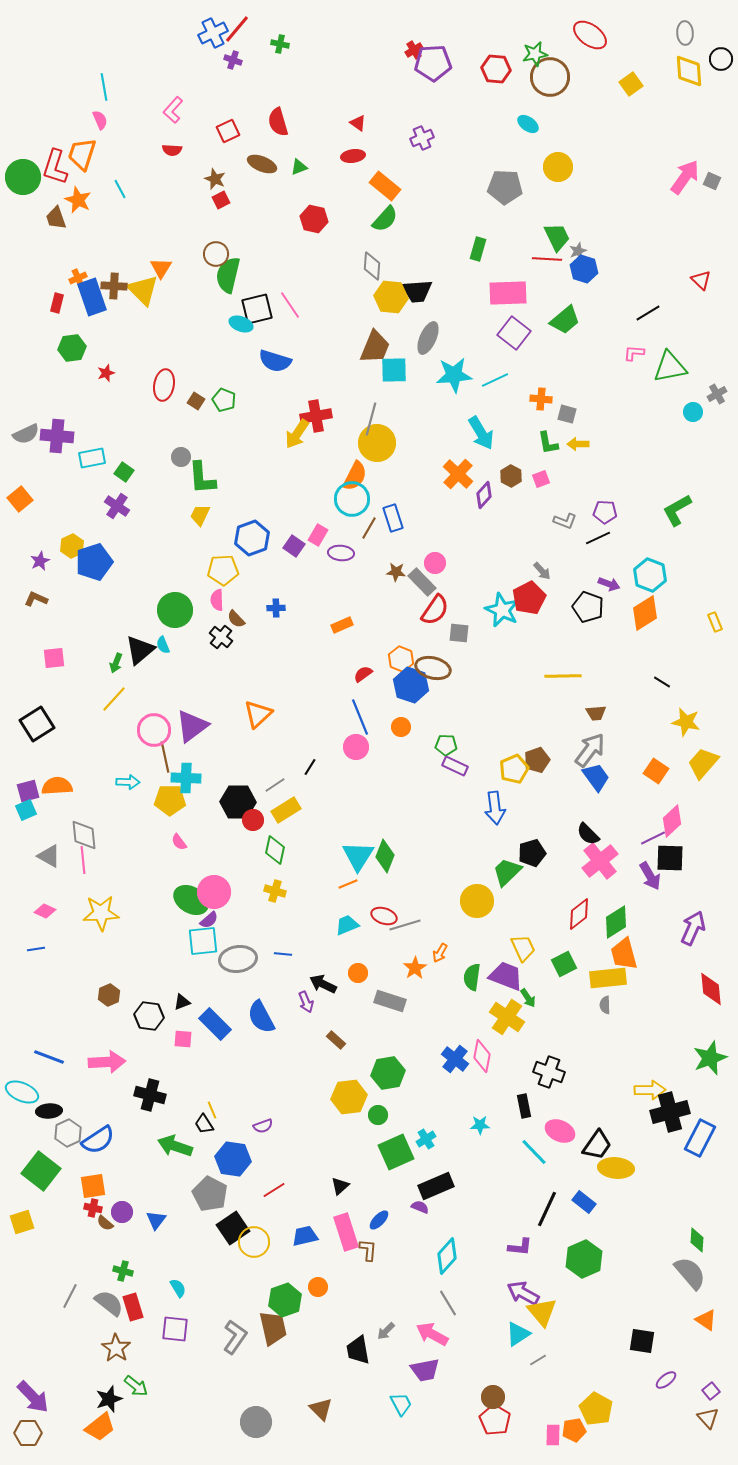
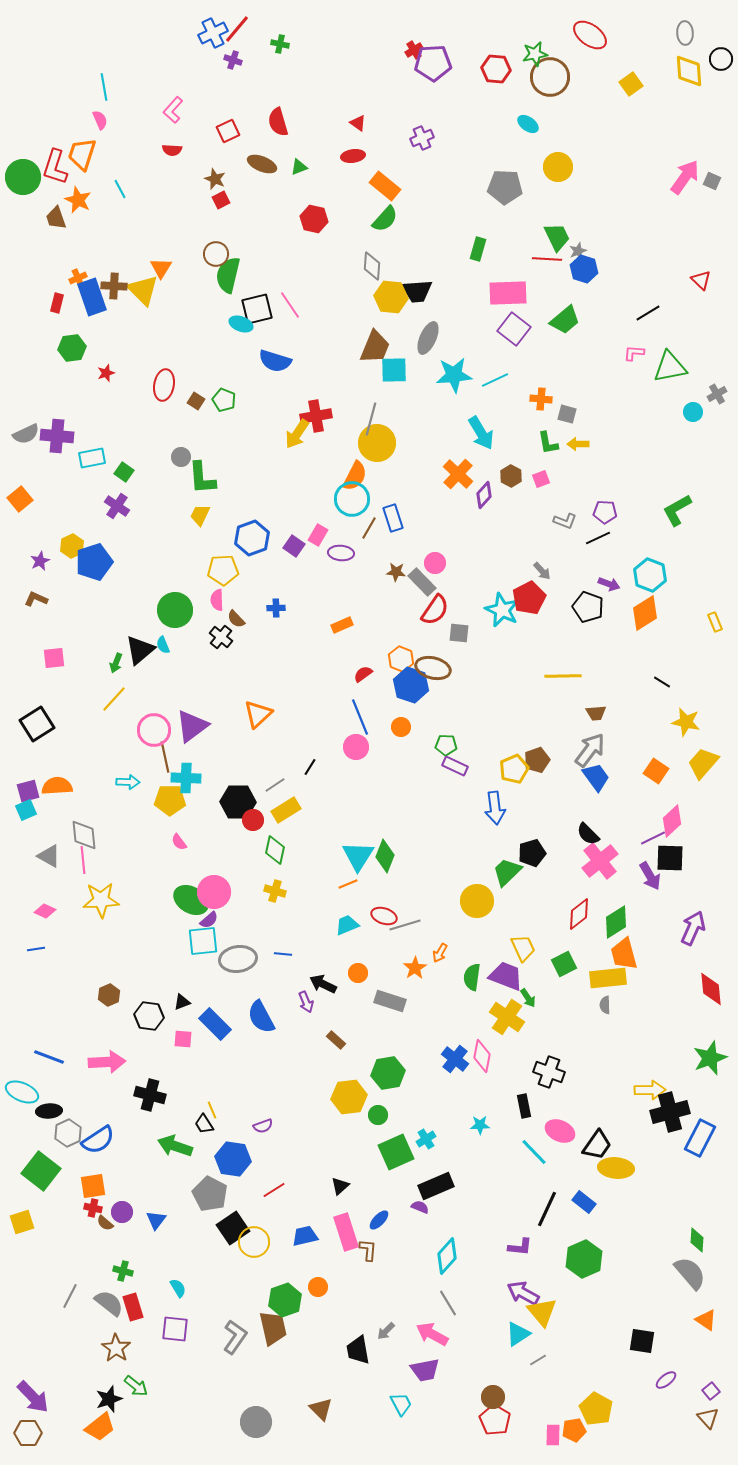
purple square at (514, 333): moved 4 px up
yellow star at (101, 913): moved 13 px up
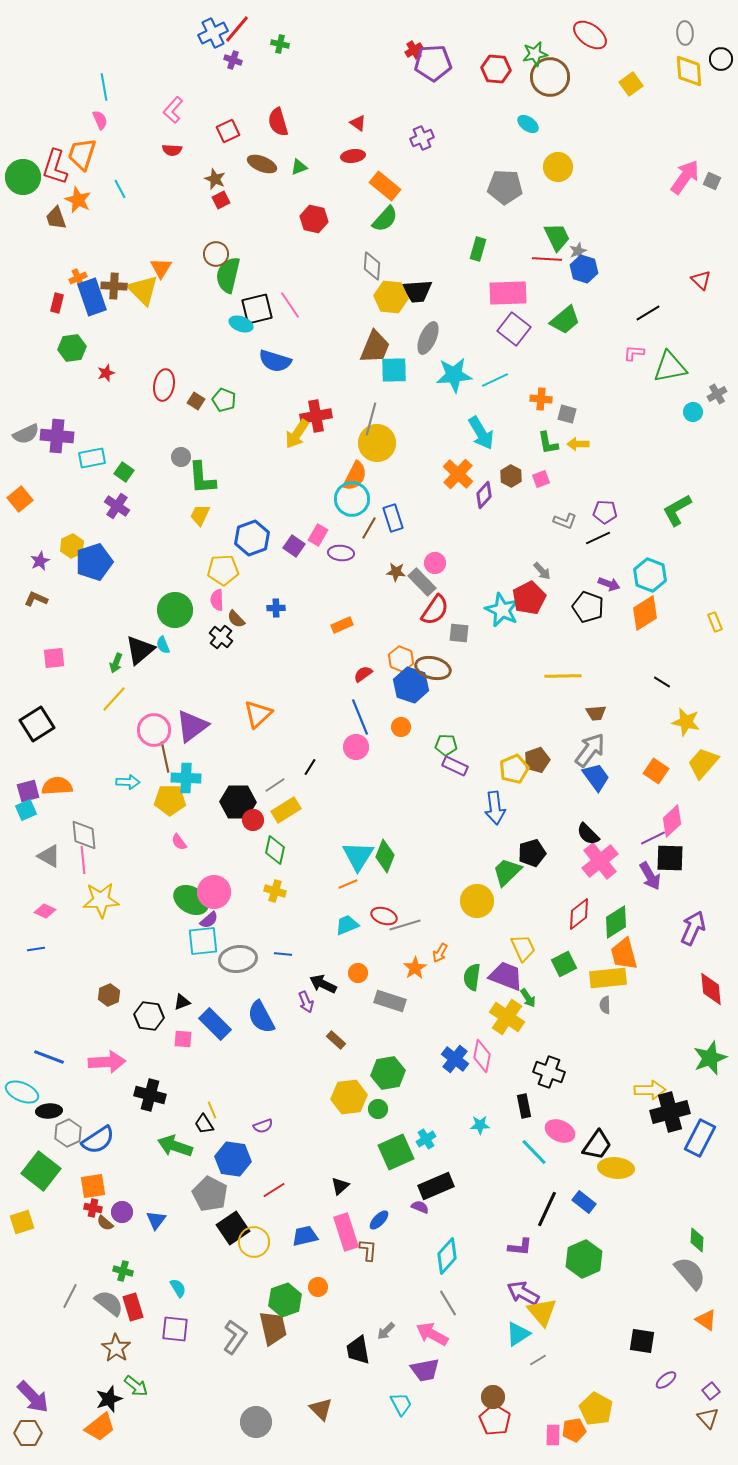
green circle at (378, 1115): moved 6 px up
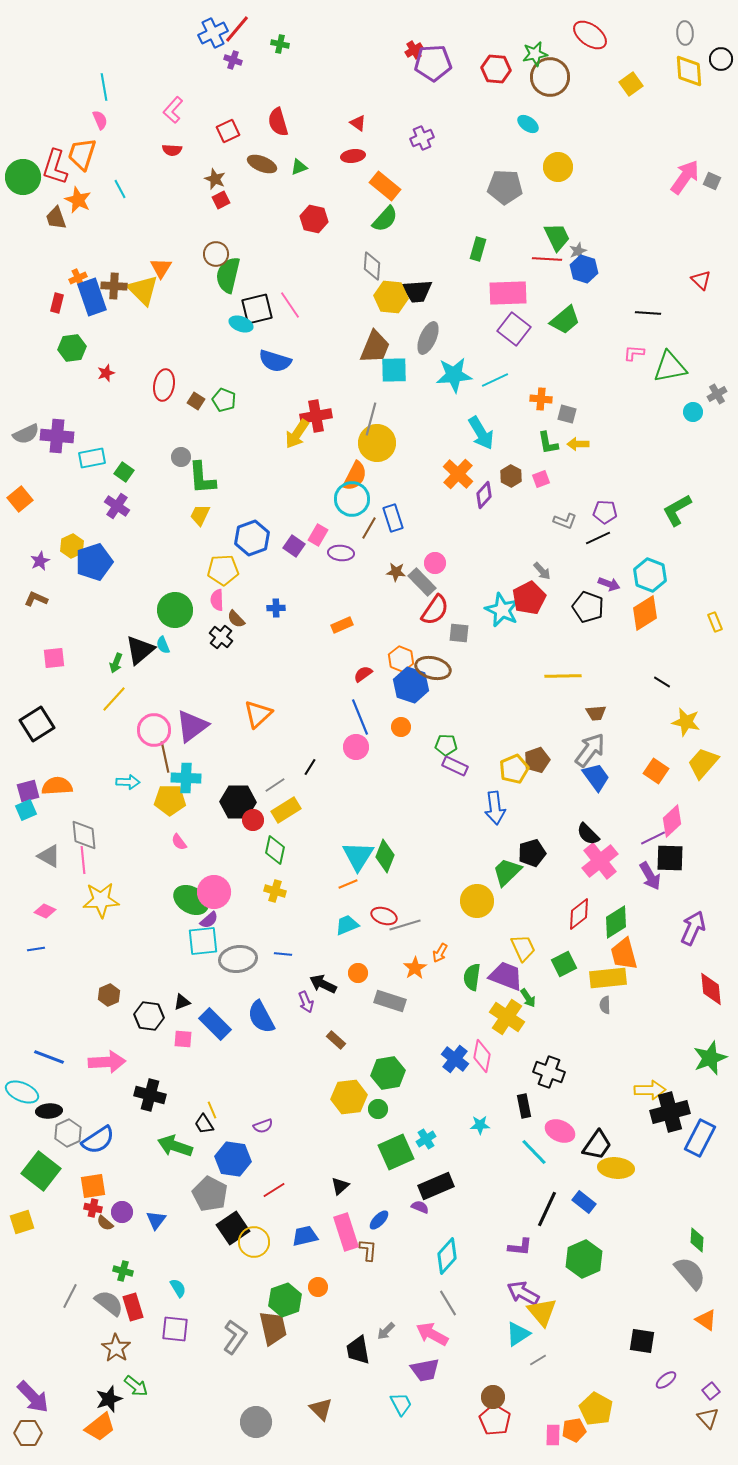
black line at (648, 313): rotated 35 degrees clockwise
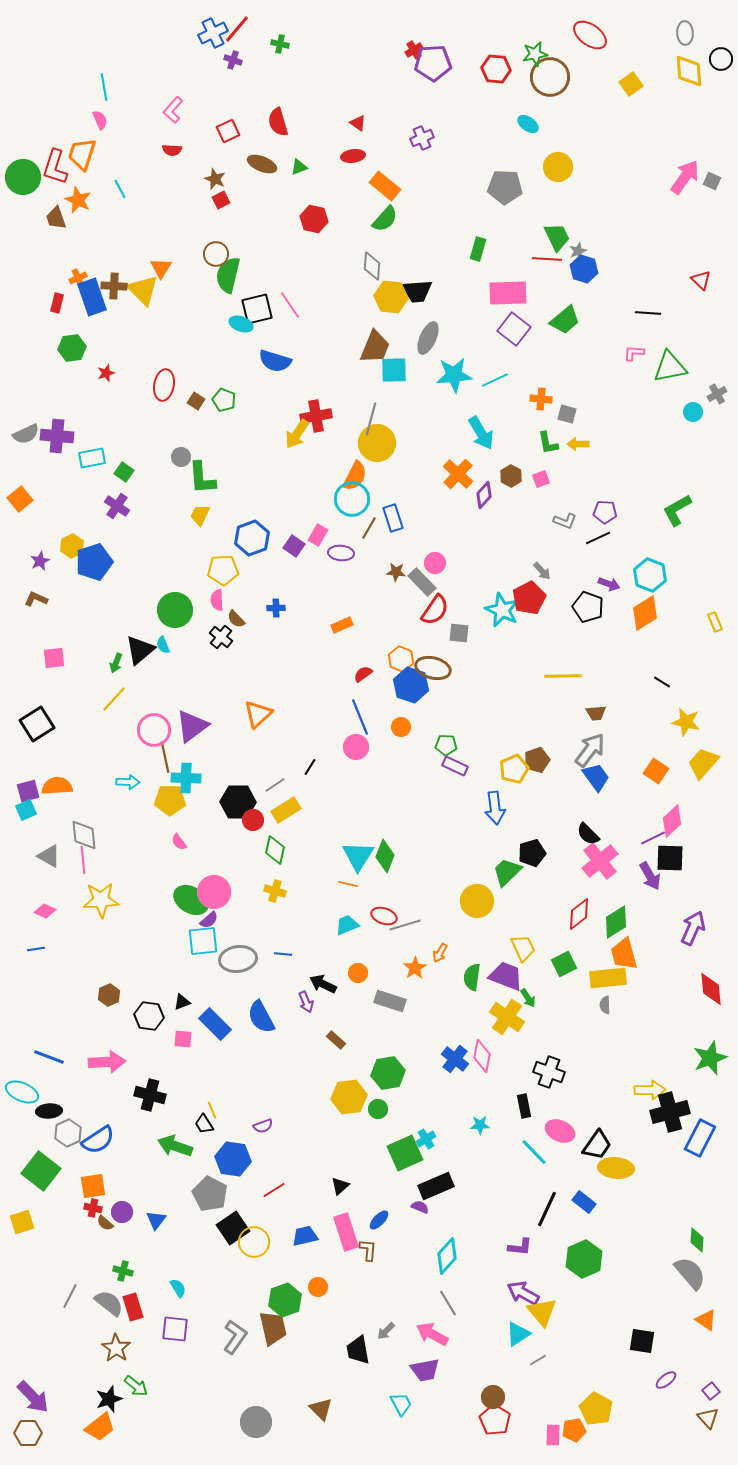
orange line at (348, 884): rotated 36 degrees clockwise
green square at (396, 1152): moved 9 px right, 1 px down
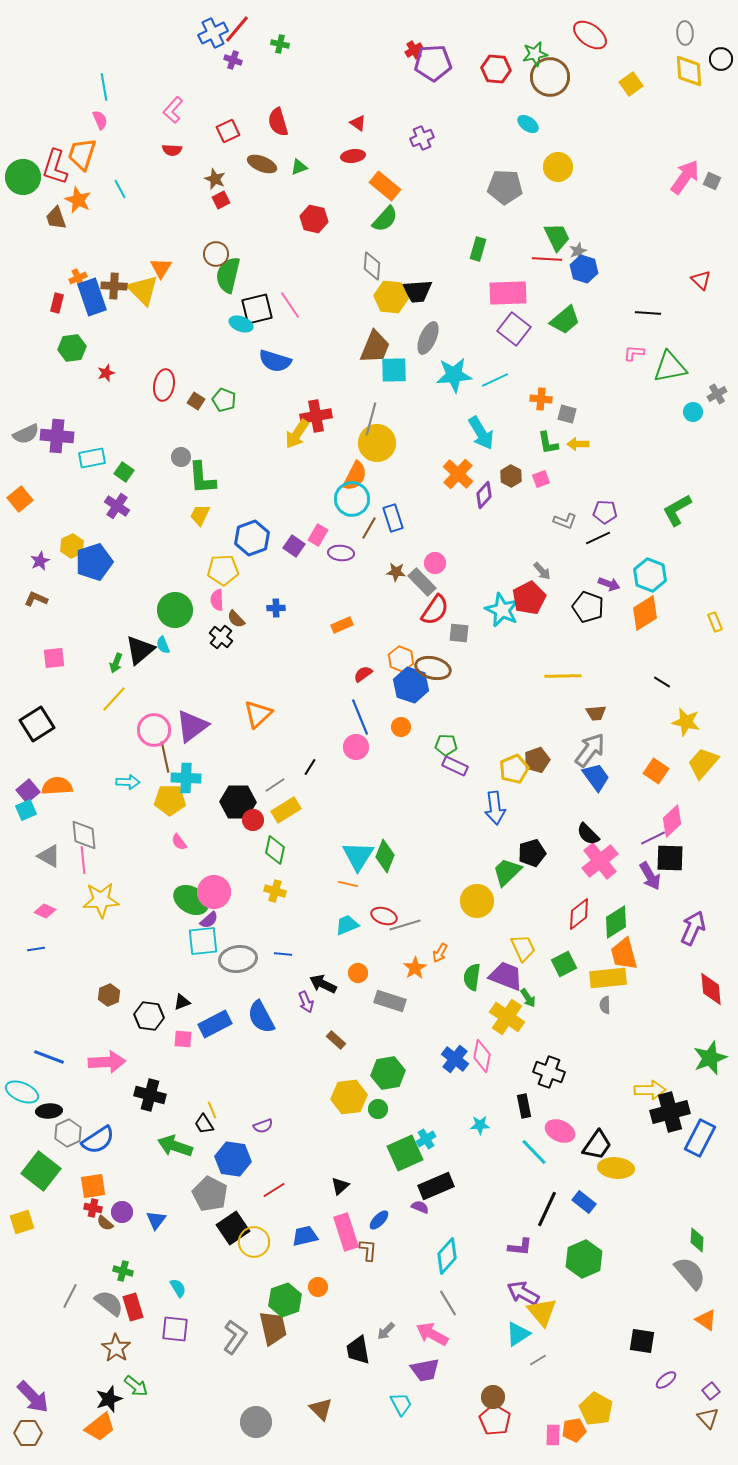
purple square at (28, 791): rotated 25 degrees counterclockwise
blue rectangle at (215, 1024): rotated 72 degrees counterclockwise
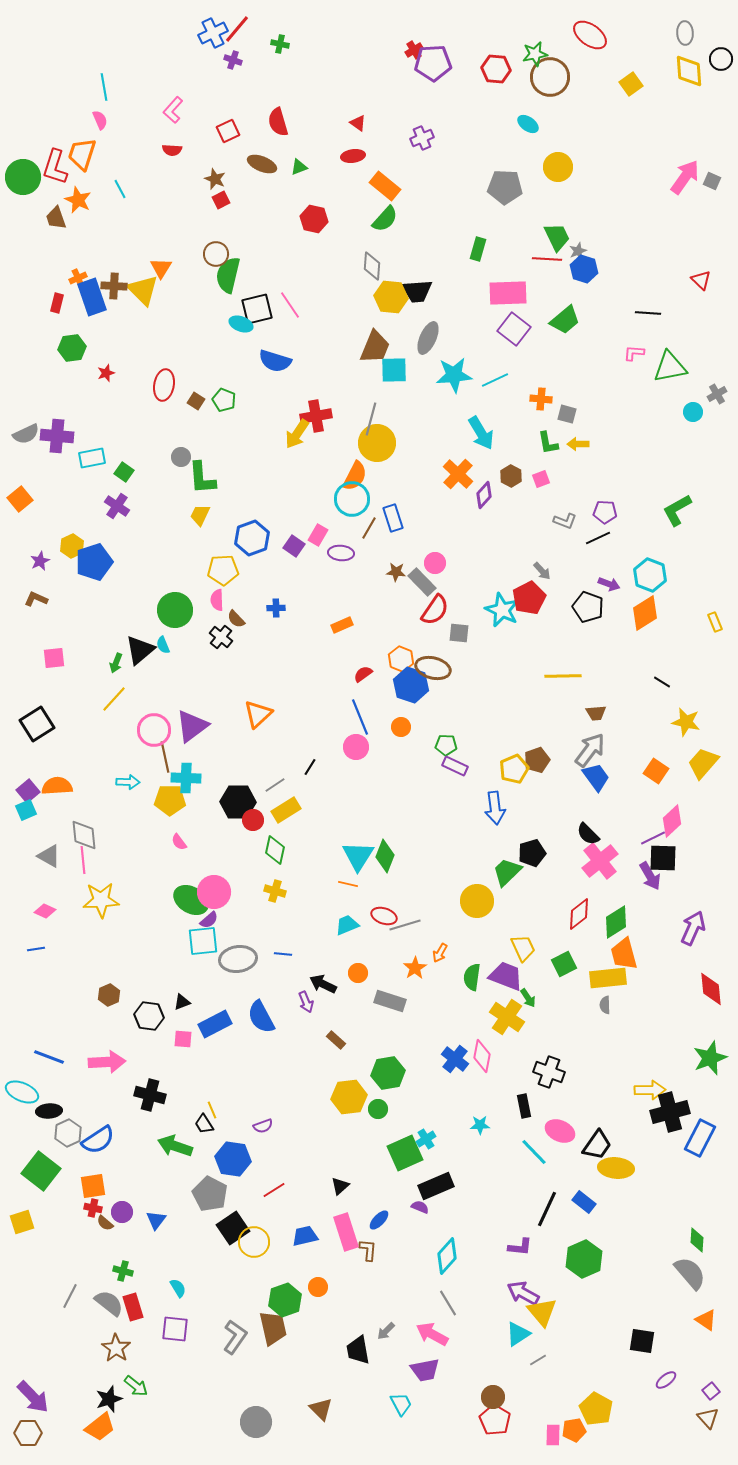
black square at (670, 858): moved 7 px left
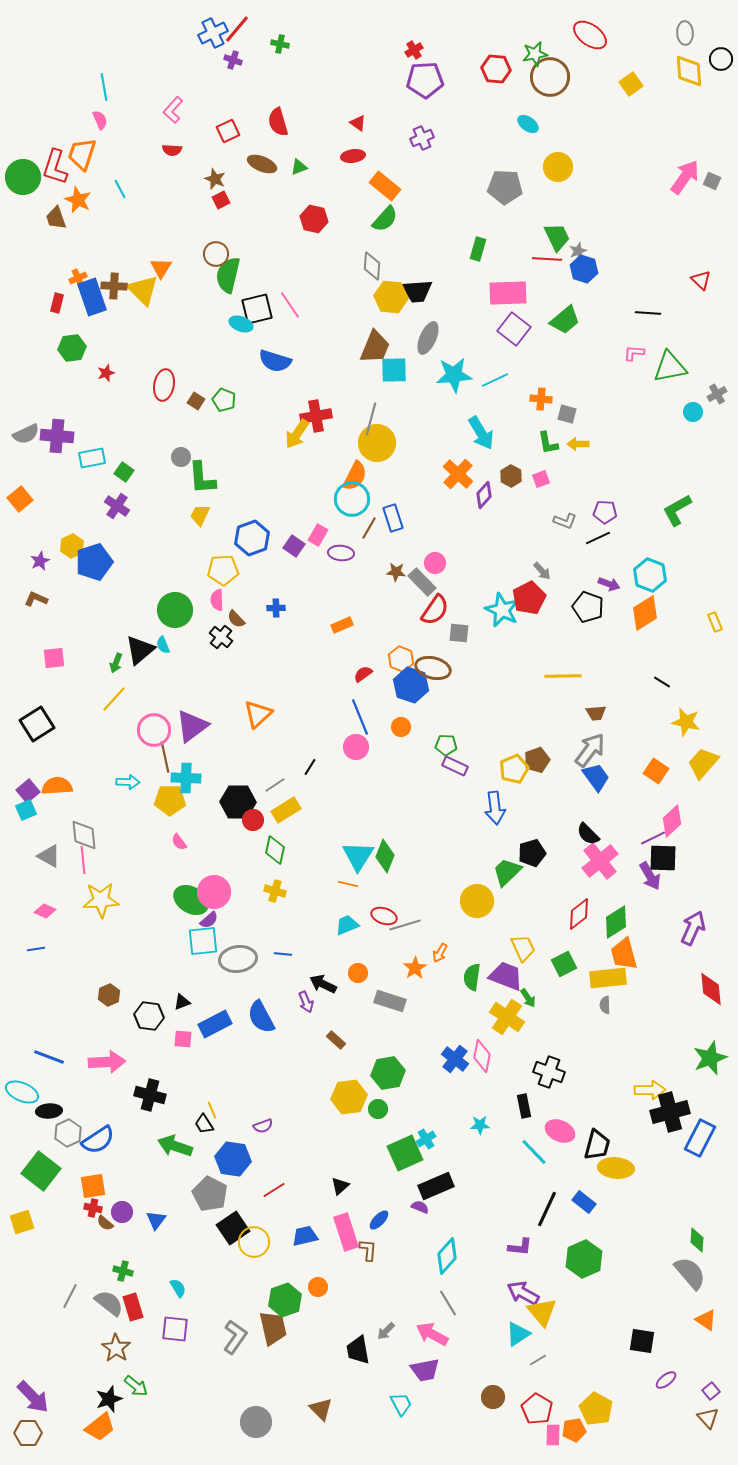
purple pentagon at (433, 63): moved 8 px left, 17 px down
black trapezoid at (597, 1145): rotated 20 degrees counterclockwise
red pentagon at (495, 1420): moved 42 px right, 11 px up
